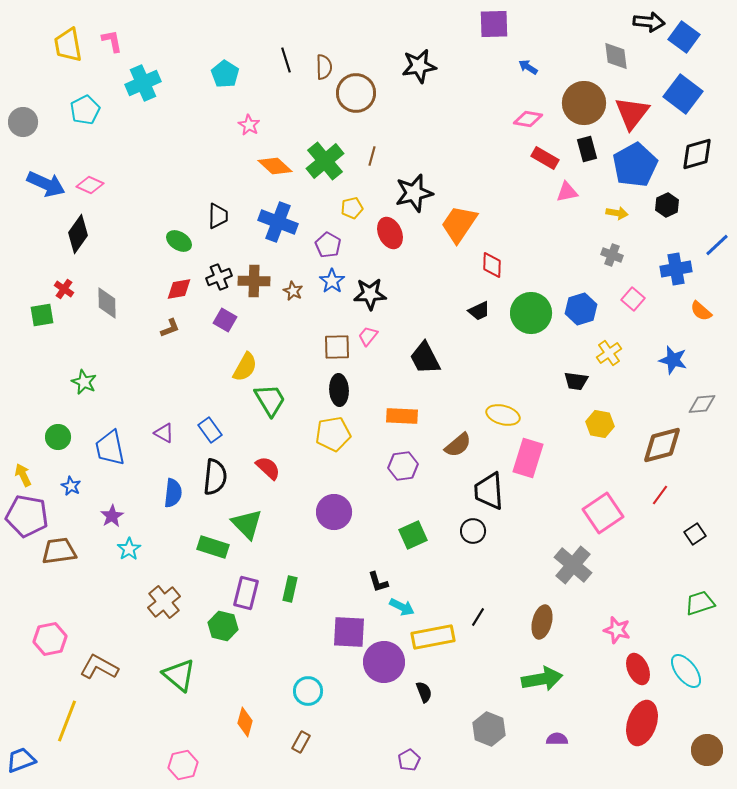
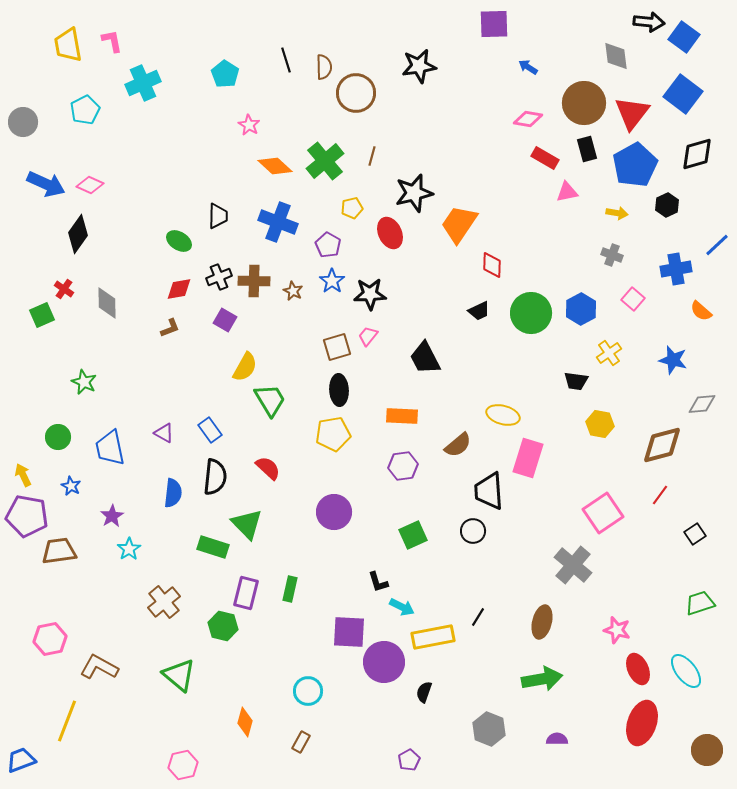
blue hexagon at (581, 309): rotated 12 degrees counterclockwise
green square at (42, 315): rotated 15 degrees counterclockwise
brown square at (337, 347): rotated 16 degrees counterclockwise
black semicircle at (424, 692): rotated 140 degrees counterclockwise
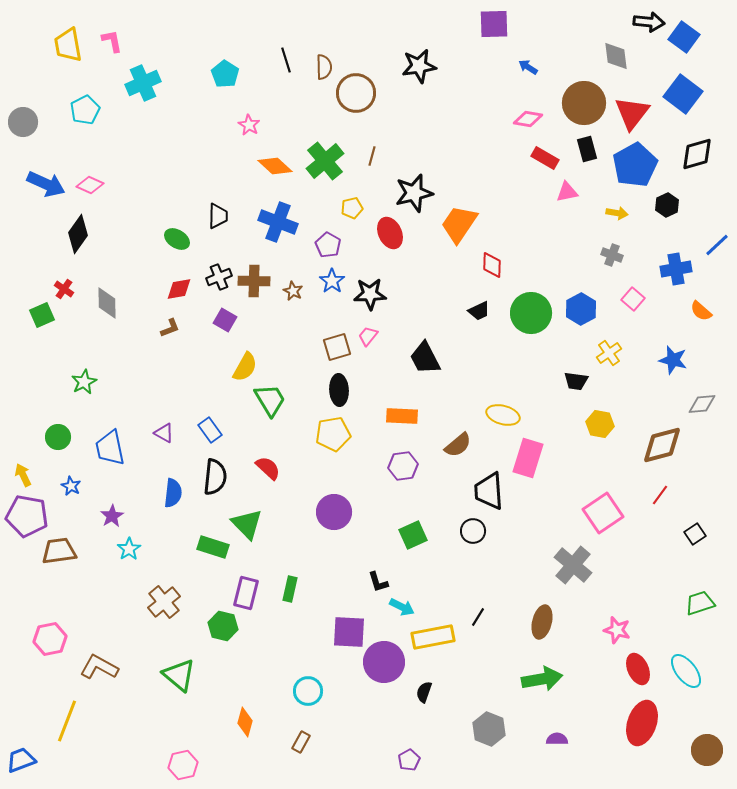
green ellipse at (179, 241): moved 2 px left, 2 px up
green star at (84, 382): rotated 20 degrees clockwise
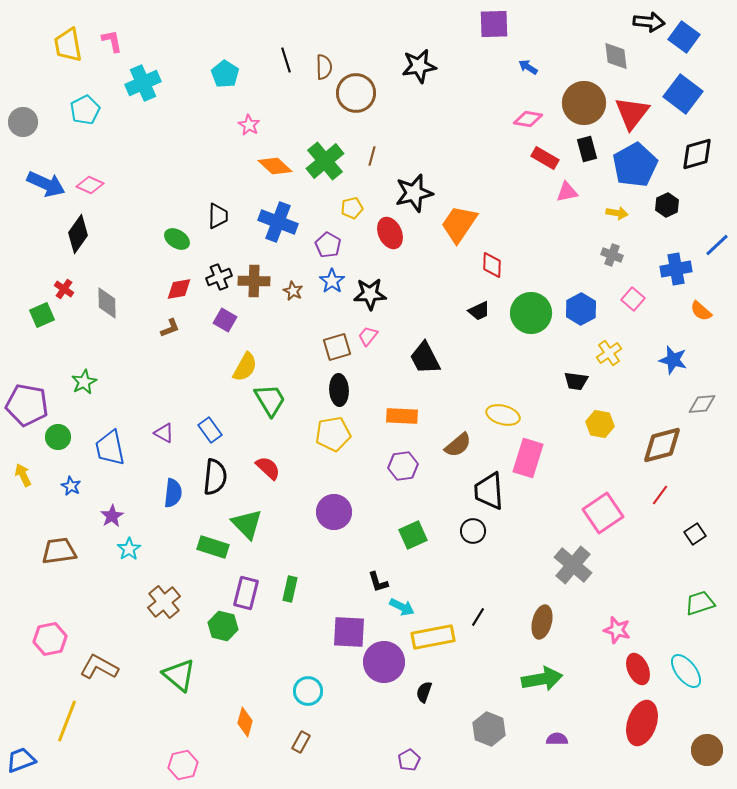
purple pentagon at (27, 516): moved 111 px up
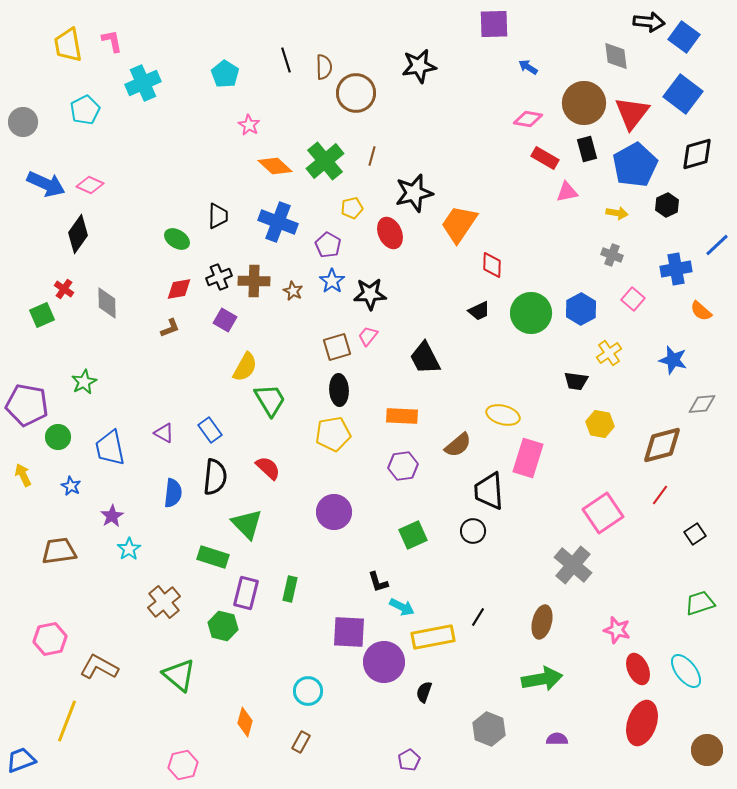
green rectangle at (213, 547): moved 10 px down
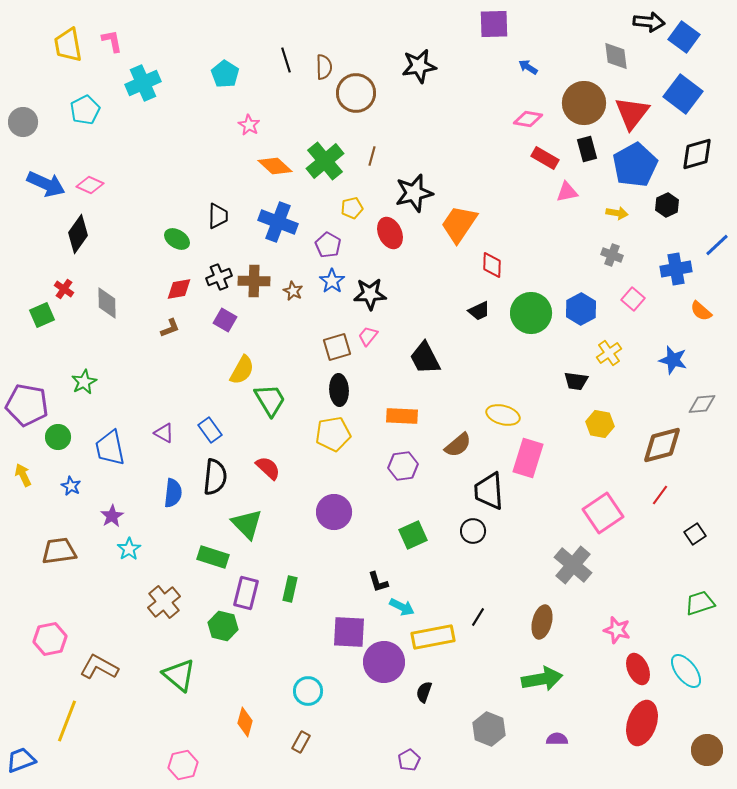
yellow semicircle at (245, 367): moved 3 px left, 3 px down
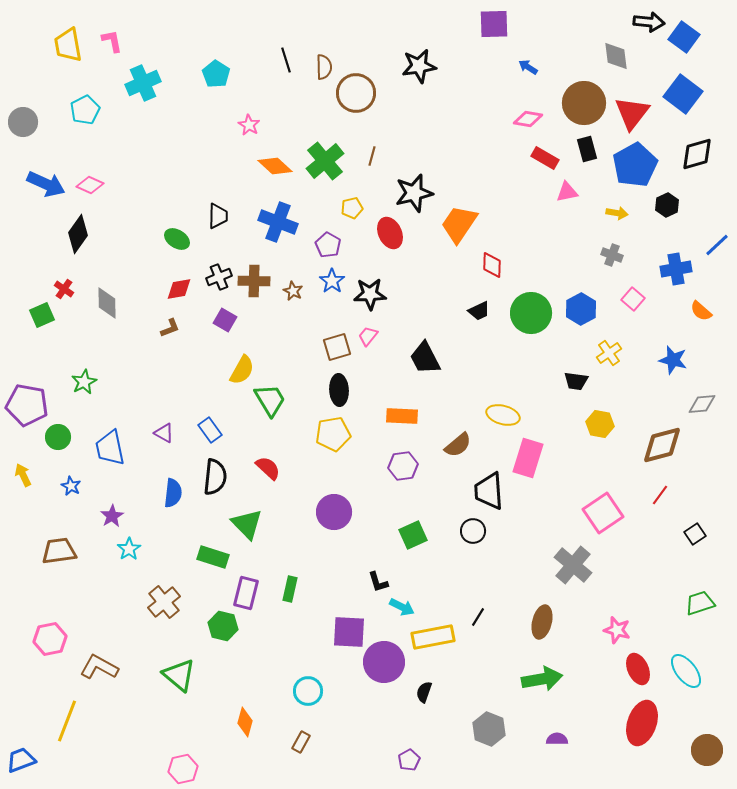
cyan pentagon at (225, 74): moved 9 px left
pink hexagon at (183, 765): moved 4 px down
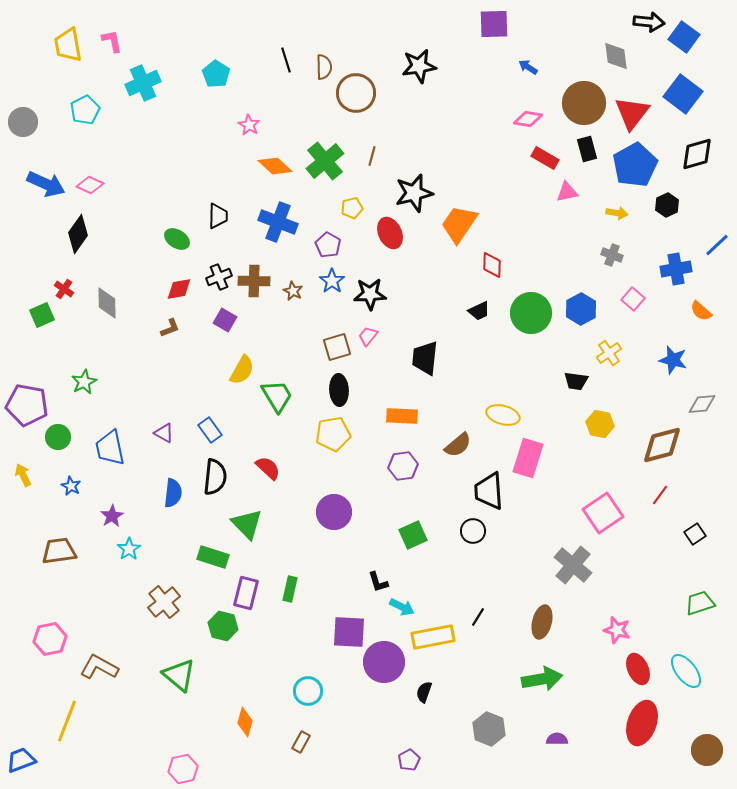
black trapezoid at (425, 358): rotated 33 degrees clockwise
green trapezoid at (270, 400): moved 7 px right, 4 px up
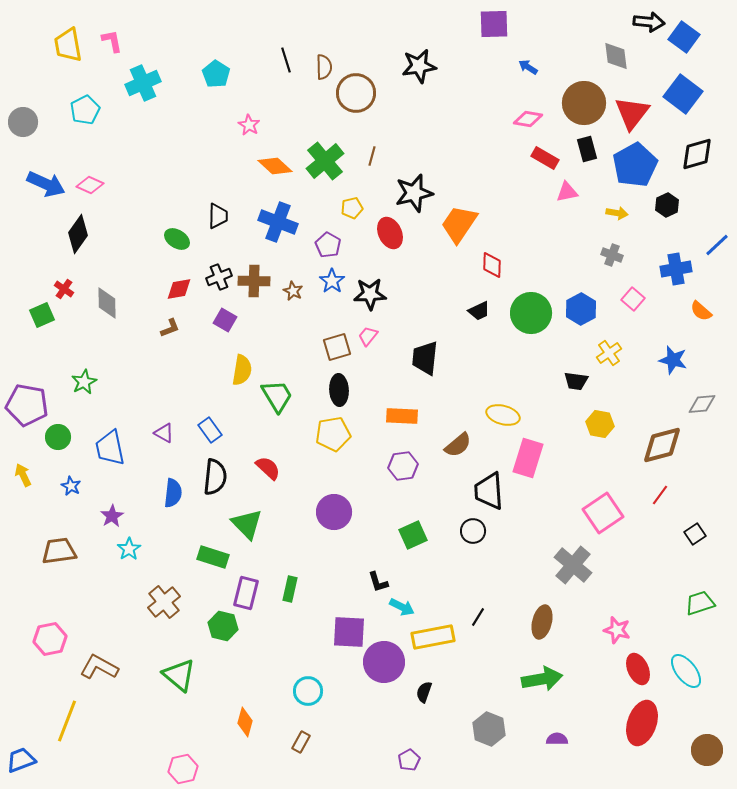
yellow semicircle at (242, 370): rotated 20 degrees counterclockwise
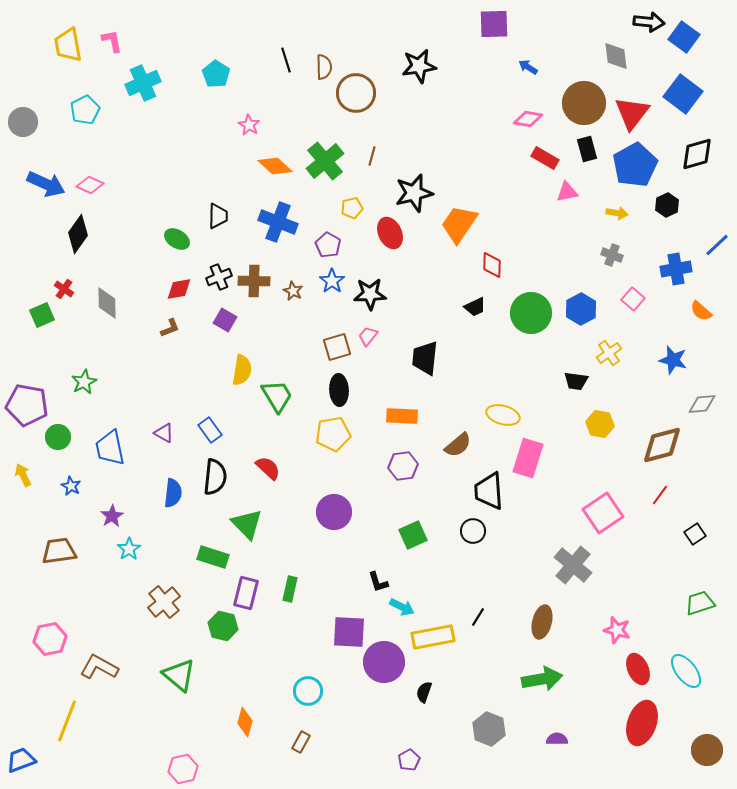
black trapezoid at (479, 311): moved 4 px left, 4 px up
